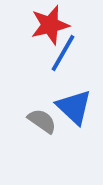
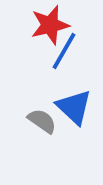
blue line: moved 1 px right, 2 px up
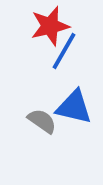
red star: moved 1 px down
blue triangle: rotated 30 degrees counterclockwise
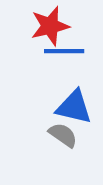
blue line: rotated 60 degrees clockwise
gray semicircle: moved 21 px right, 14 px down
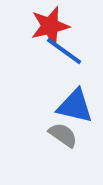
blue line: rotated 36 degrees clockwise
blue triangle: moved 1 px right, 1 px up
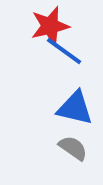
blue triangle: moved 2 px down
gray semicircle: moved 10 px right, 13 px down
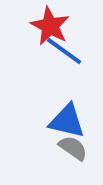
red star: rotated 30 degrees counterclockwise
blue triangle: moved 8 px left, 13 px down
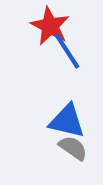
blue line: moved 3 px right; rotated 21 degrees clockwise
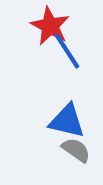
gray semicircle: moved 3 px right, 2 px down
